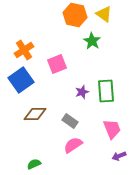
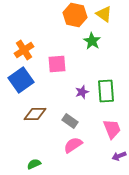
pink square: rotated 18 degrees clockwise
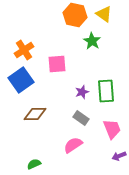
gray rectangle: moved 11 px right, 3 px up
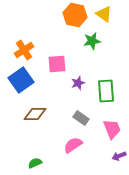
green star: rotated 30 degrees clockwise
purple star: moved 4 px left, 9 px up
green semicircle: moved 1 px right, 1 px up
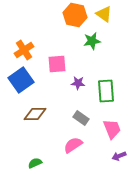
purple star: rotated 24 degrees clockwise
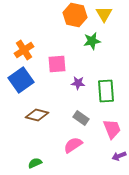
yellow triangle: rotated 24 degrees clockwise
brown diamond: moved 2 px right, 1 px down; rotated 15 degrees clockwise
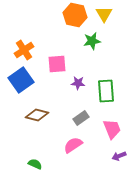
gray rectangle: rotated 70 degrees counterclockwise
green semicircle: moved 1 px down; rotated 48 degrees clockwise
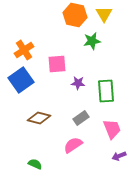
brown diamond: moved 2 px right, 3 px down
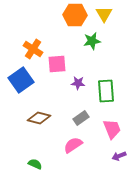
orange hexagon: rotated 10 degrees counterclockwise
orange cross: moved 9 px right, 1 px up; rotated 24 degrees counterclockwise
